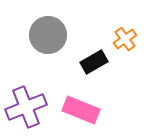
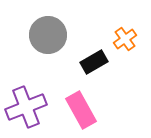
pink rectangle: rotated 39 degrees clockwise
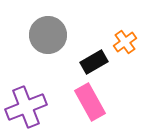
orange cross: moved 3 px down
pink rectangle: moved 9 px right, 8 px up
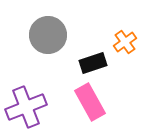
black rectangle: moved 1 px left, 1 px down; rotated 12 degrees clockwise
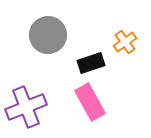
black rectangle: moved 2 px left
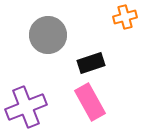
orange cross: moved 25 px up; rotated 20 degrees clockwise
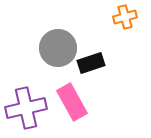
gray circle: moved 10 px right, 13 px down
pink rectangle: moved 18 px left
purple cross: moved 1 px down; rotated 9 degrees clockwise
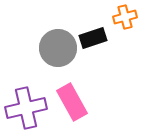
black rectangle: moved 2 px right, 25 px up
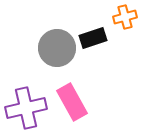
gray circle: moved 1 px left
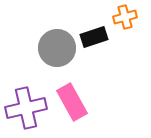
black rectangle: moved 1 px right, 1 px up
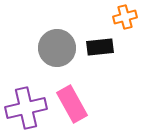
black rectangle: moved 6 px right, 10 px down; rotated 12 degrees clockwise
pink rectangle: moved 2 px down
